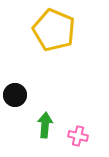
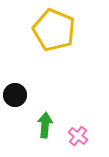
pink cross: rotated 24 degrees clockwise
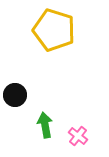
yellow pentagon: rotated 6 degrees counterclockwise
green arrow: rotated 15 degrees counterclockwise
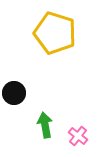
yellow pentagon: moved 1 px right, 3 px down
black circle: moved 1 px left, 2 px up
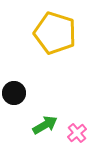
green arrow: rotated 70 degrees clockwise
pink cross: moved 1 px left, 3 px up; rotated 12 degrees clockwise
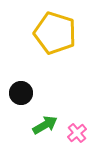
black circle: moved 7 px right
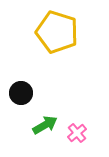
yellow pentagon: moved 2 px right, 1 px up
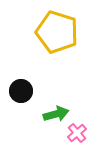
black circle: moved 2 px up
green arrow: moved 11 px right, 11 px up; rotated 15 degrees clockwise
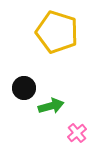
black circle: moved 3 px right, 3 px up
green arrow: moved 5 px left, 8 px up
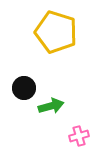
yellow pentagon: moved 1 px left
pink cross: moved 2 px right, 3 px down; rotated 24 degrees clockwise
